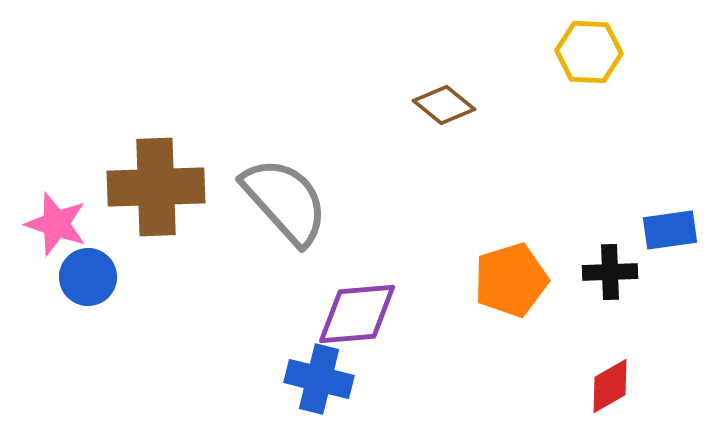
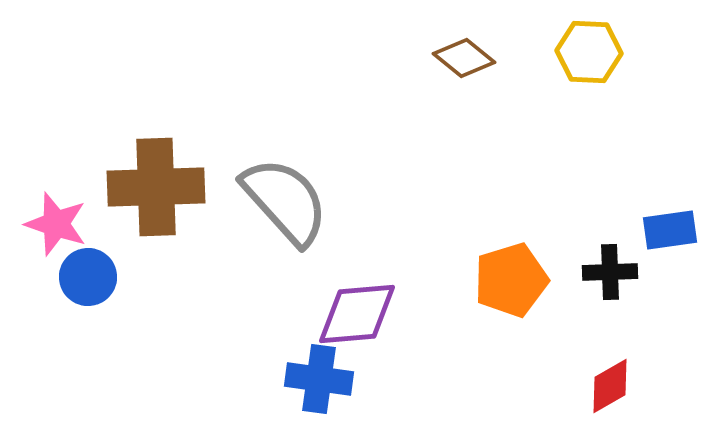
brown diamond: moved 20 px right, 47 px up
blue cross: rotated 6 degrees counterclockwise
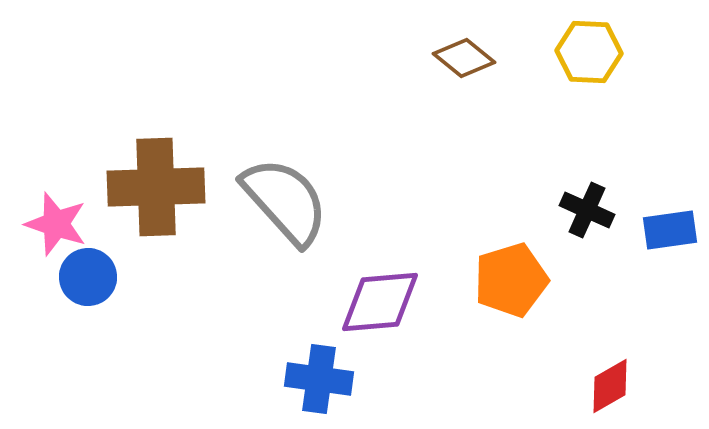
black cross: moved 23 px left, 62 px up; rotated 26 degrees clockwise
purple diamond: moved 23 px right, 12 px up
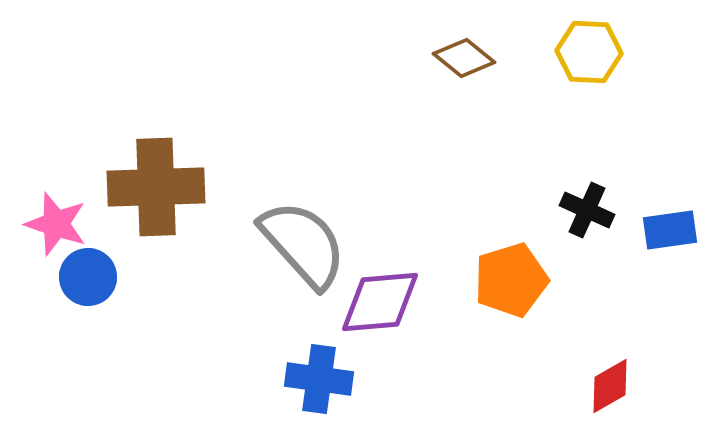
gray semicircle: moved 18 px right, 43 px down
